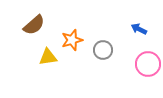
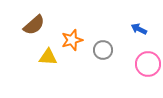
yellow triangle: rotated 12 degrees clockwise
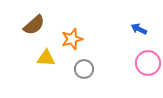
orange star: moved 1 px up
gray circle: moved 19 px left, 19 px down
yellow triangle: moved 2 px left, 1 px down
pink circle: moved 1 px up
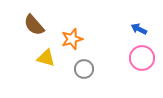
brown semicircle: rotated 90 degrees clockwise
yellow triangle: rotated 12 degrees clockwise
pink circle: moved 6 px left, 5 px up
